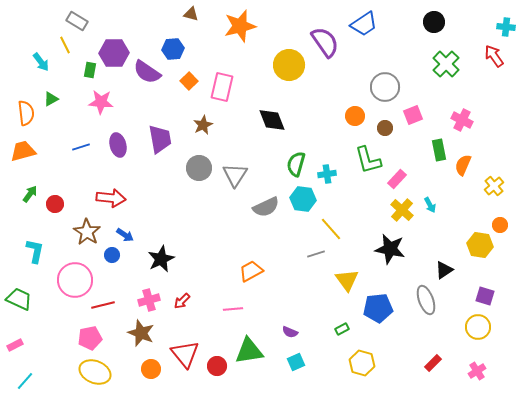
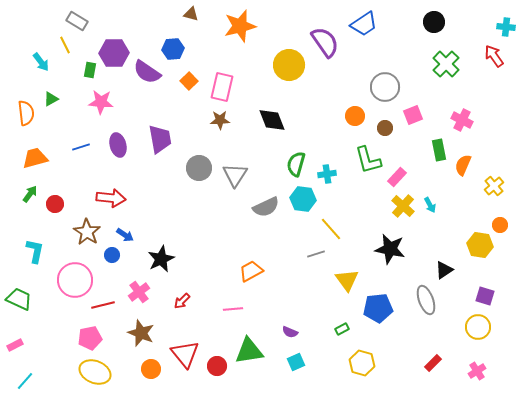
brown star at (203, 125): moved 17 px right, 5 px up; rotated 24 degrees clockwise
orange trapezoid at (23, 151): moved 12 px right, 7 px down
pink rectangle at (397, 179): moved 2 px up
yellow cross at (402, 210): moved 1 px right, 4 px up
pink cross at (149, 300): moved 10 px left, 8 px up; rotated 20 degrees counterclockwise
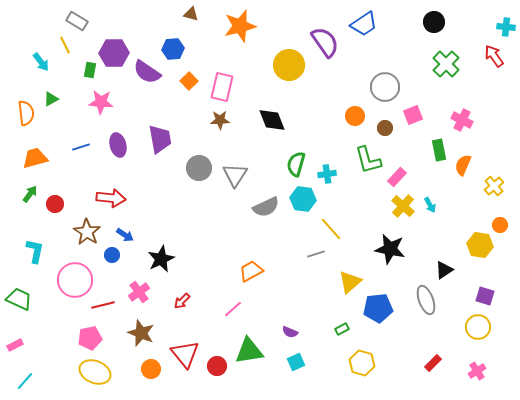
yellow triangle at (347, 280): moved 3 px right, 2 px down; rotated 25 degrees clockwise
pink line at (233, 309): rotated 36 degrees counterclockwise
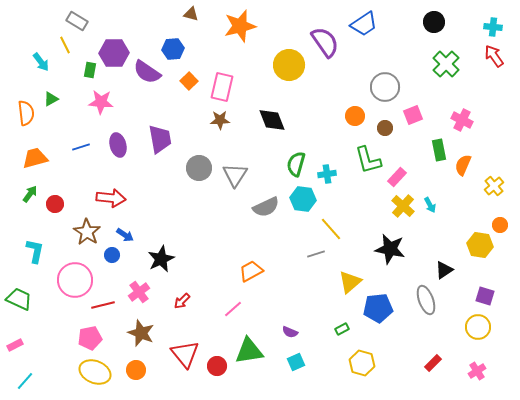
cyan cross at (506, 27): moved 13 px left
orange circle at (151, 369): moved 15 px left, 1 px down
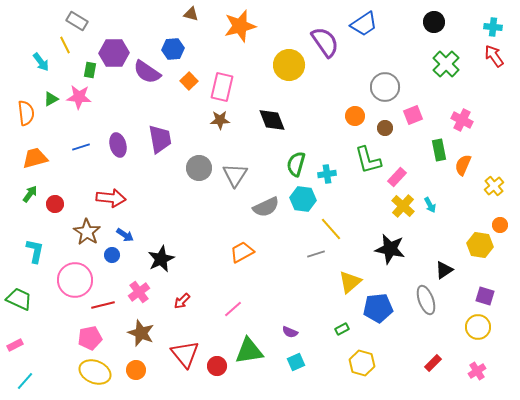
pink star at (101, 102): moved 22 px left, 5 px up
orange trapezoid at (251, 271): moved 9 px left, 19 px up
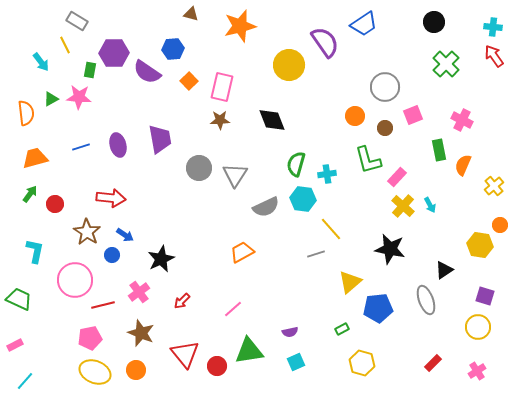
purple semicircle at (290, 332): rotated 35 degrees counterclockwise
